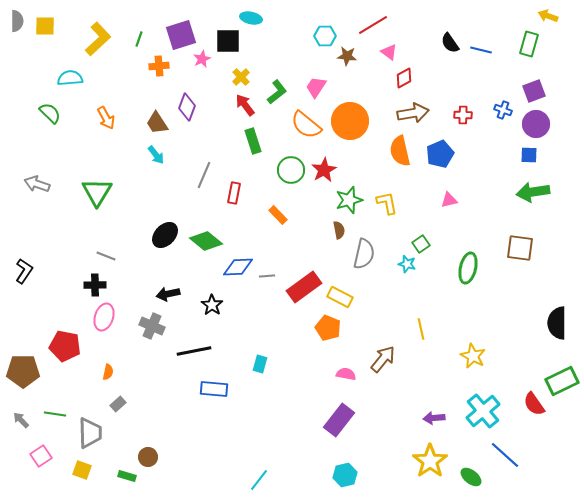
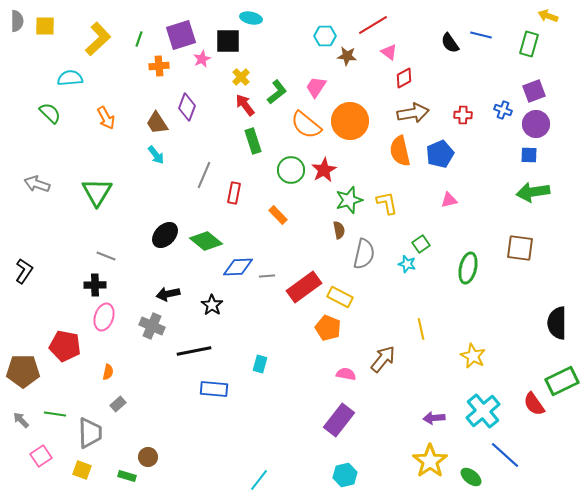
blue line at (481, 50): moved 15 px up
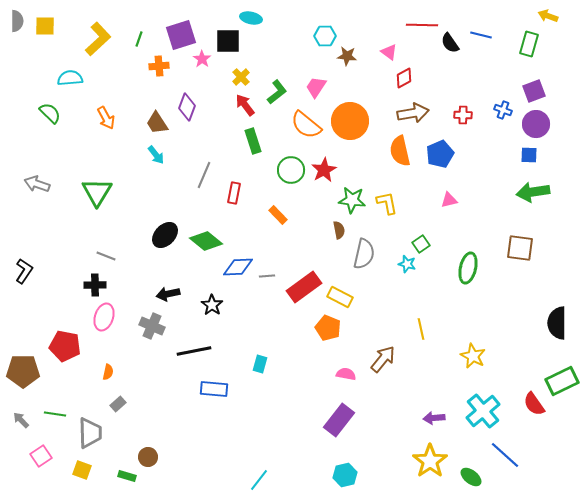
red line at (373, 25): moved 49 px right; rotated 32 degrees clockwise
pink star at (202, 59): rotated 12 degrees counterclockwise
green star at (349, 200): moved 3 px right; rotated 24 degrees clockwise
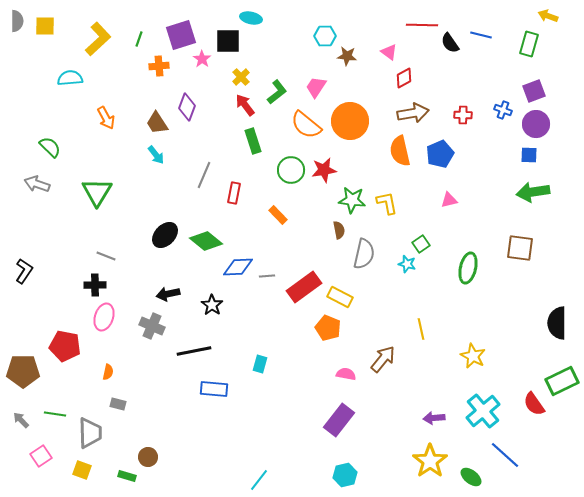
green semicircle at (50, 113): moved 34 px down
red star at (324, 170): rotated 20 degrees clockwise
gray rectangle at (118, 404): rotated 56 degrees clockwise
